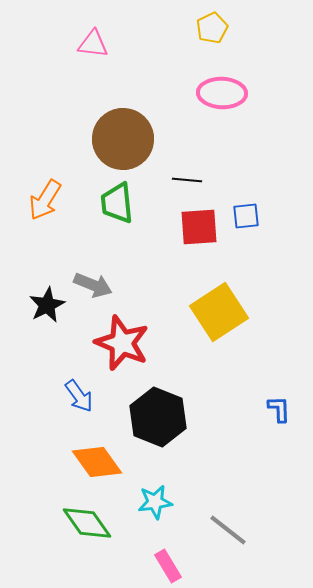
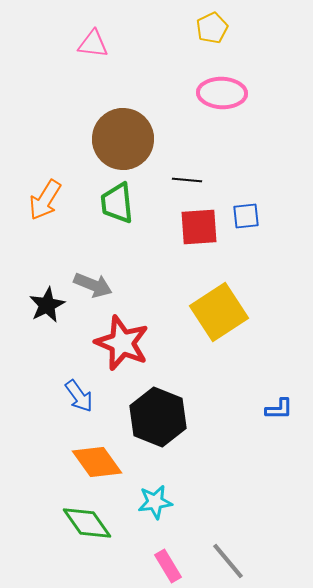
blue L-shape: rotated 92 degrees clockwise
gray line: moved 31 px down; rotated 12 degrees clockwise
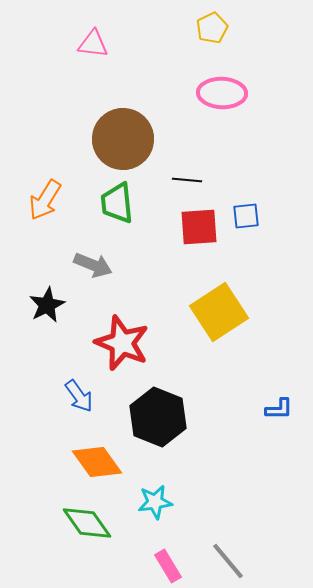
gray arrow: moved 20 px up
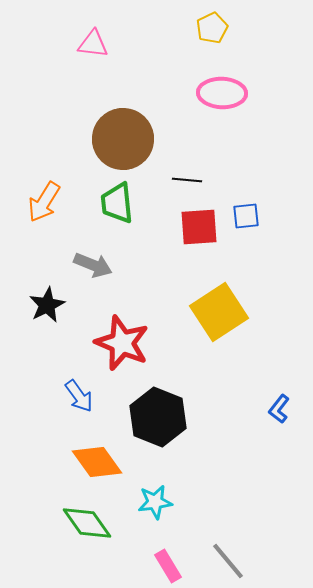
orange arrow: moved 1 px left, 2 px down
blue L-shape: rotated 128 degrees clockwise
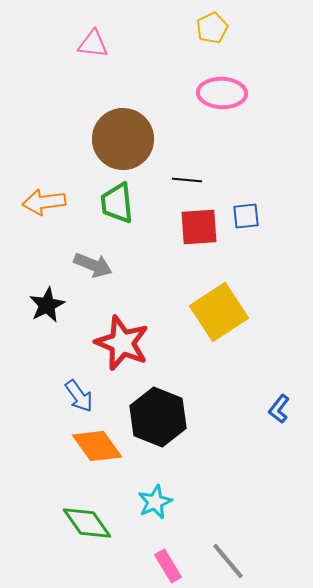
orange arrow: rotated 51 degrees clockwise
orange diamond: moved 16 px up
cyan star: rotated 16 degrees counterclockwise
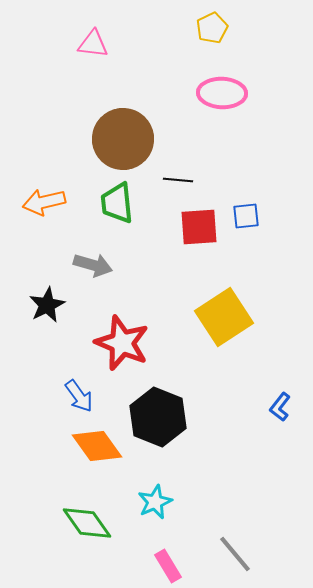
black line: moved 9 px left
orange arrow: rotated 6 degrees counterclockwise
gray arrow: rotated 6 degrees counterclockwise
yellow square: moved 5 px right, 5 px down
blue L-shape: moved 1 px right, 2 px up
gray line: moved 7 px right, 7 px up
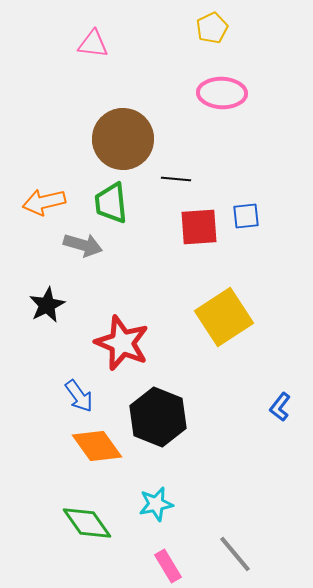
black line: moved 2 px left, 1 px up
green trapezoid: moved 6 px left
gray arrow: moved 10 px left, 20 px up
cyan star: moved 1 px right, 2 px down; rotated 12 degrees clockwise
